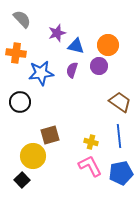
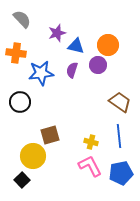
purple circle: moved 1 px left, 1 px up
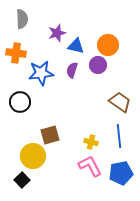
gray semicircle: rotated 42 degrees clockwise
